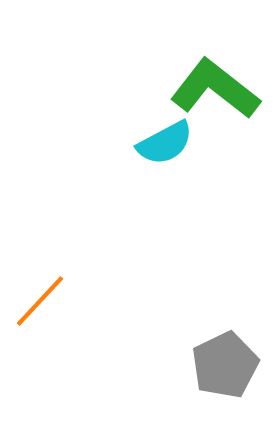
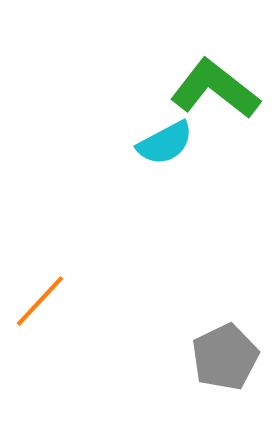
gray pentagon: moved 8 px up
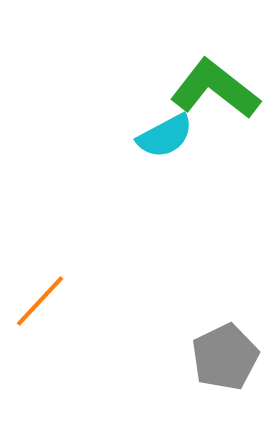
cyan semicircle: moved 7 px up
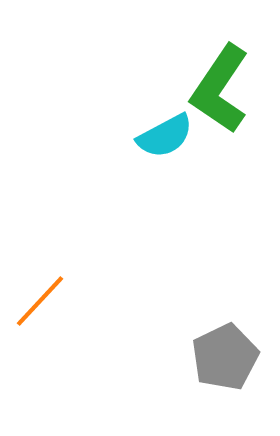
green L-shape: moved 5 px right; rotated 94 degrees counterclockwise
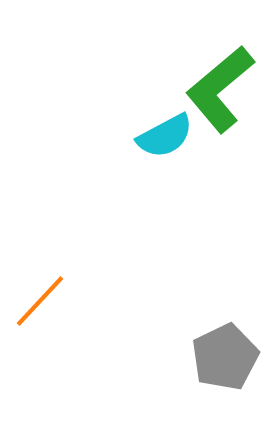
green L-shape: rotated 16 degrees clockwise
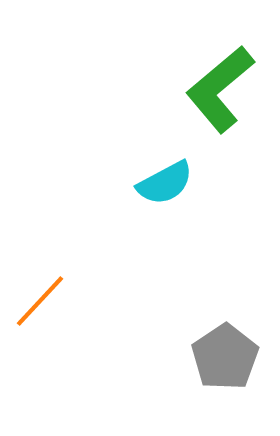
cyan semicircle: moved 47 px down
gray pentagon: rotated 8 degrees counterclockwise
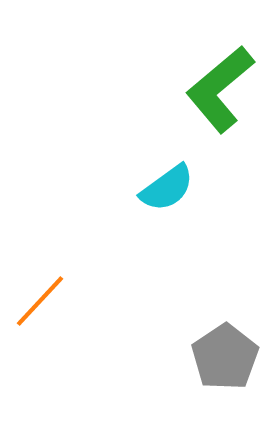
cyan semicircle: moved 2 px right, 5 px down; rotated 8 degrees counterclockwise
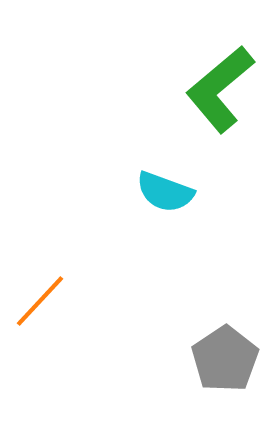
cyan semicircle: moved 2 px left, 4 px down; rotated 56 degrees clockwise
gray pentagon: moved 2 px down
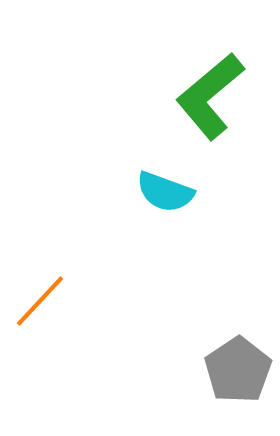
green L-shape: moved 10 px left, 7 px down
gray pentagon: moved 13 px right, 11 px down
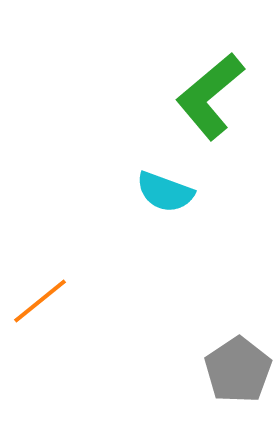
orange line: rotated 8 degrees clockwise
